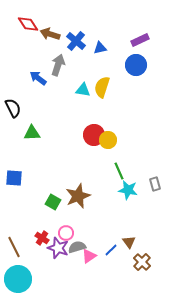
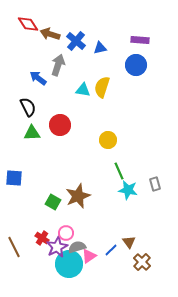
purple rectangle: rotated 30 degrees clockwise
black semicircle: moved 15 px right, 1 px up
red circle: moved 34 px left, 10 px up
purple star: moved 1 px left, 1 px up; rotated 25 degrees clockwise
cyan circle: moved 51 px right, 15 px up
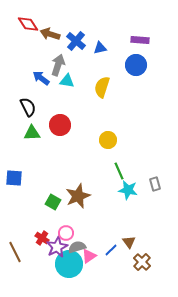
blue arrow: moved 3 px right
cyan triangle: moved 16 px left, 9 px up
brown line: moved 1 px right, 5 px down
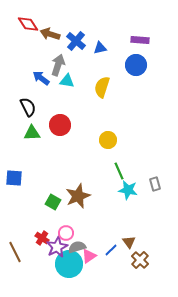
brown cross: moved 2 px left, 2 px up
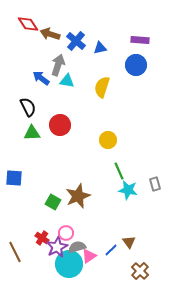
brown cross: moved 11 px down
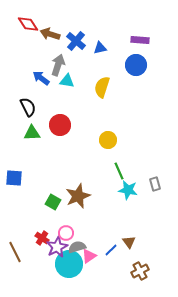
brown cross: rotated 18 degrees clockwise
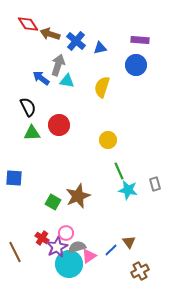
red circle: moved 1 px left
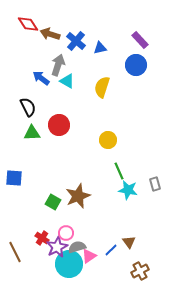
purple rectangle: rotated 42 degrees clockwise
cyan triangle: rotated 21 degrees clockwise
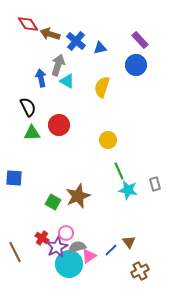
blue arrow: rotated 42 degrees clockwise
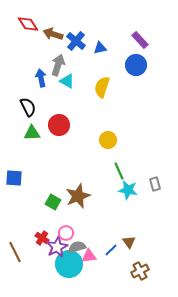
brown arrow: moved 3 px right
pink triangle: rotated 28 degrees clockwise
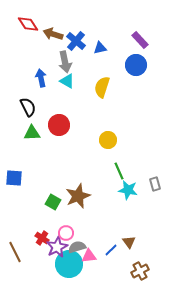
gray arrow: moved 7 px right, 3 px up; rotated 150 degrees clockwise
